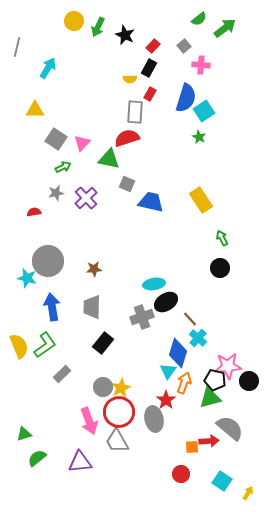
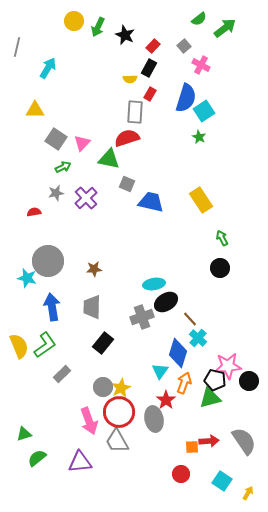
pink cross at (201, 65): rotated 24 degrees clockwise
cyan triangle at (168, 371): moved 8 px left
gray semicircle at (230, 428): moved 14 px right, 13 px down; rotated 16 degrees clockwise
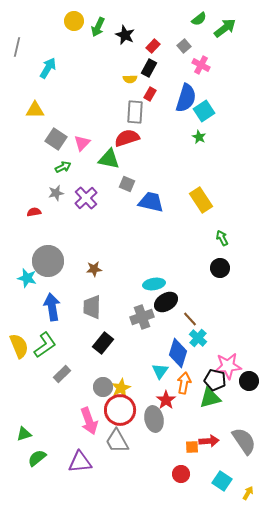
orange arrow at (184, 383): rotated 10 degrees counterclockwise
red circle at (119, 412): moved 1 px right, 2 px up
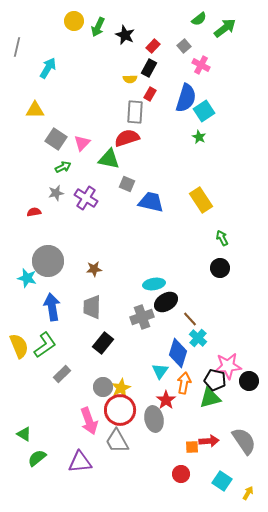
purple cross at (86, 198): rotated 15 degrees counterclockwise
green triangle at (24, 434): rotated 49 degrees clockwise
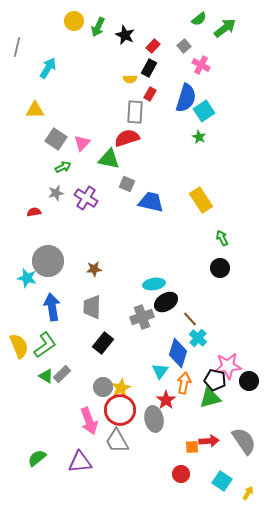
green triangle at (24, 434): moved 22 px right, 58 px up
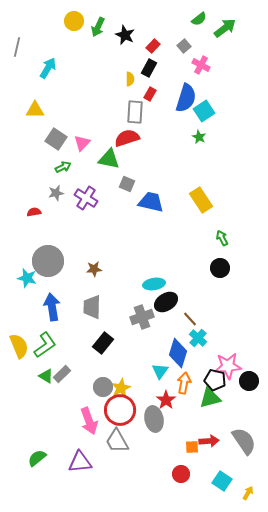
yellow semicircle at (130, 79): rotated 88 degrees counterclockwise
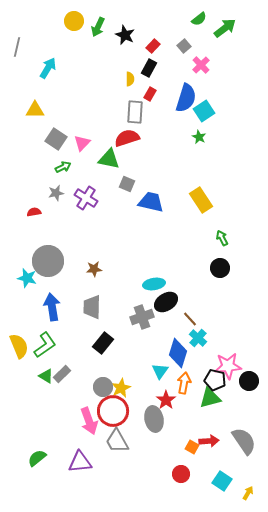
pink cross at (201, 65): rotated 18 degrees clockwise
red circle at (120, 410): moved 7 px left, 1 px down
orange square at (192, 447): rotated 32 degrees clockwise
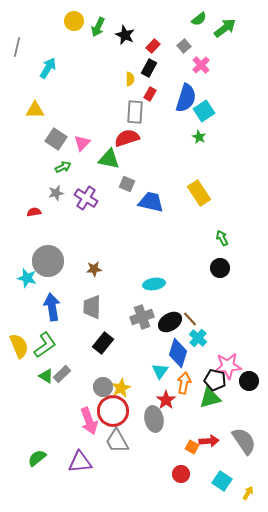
yellow rectangle at (201, 200): moved 2 px left, 7 px up
black ellipse at (166, 302): moved 4 px right, 20 px down
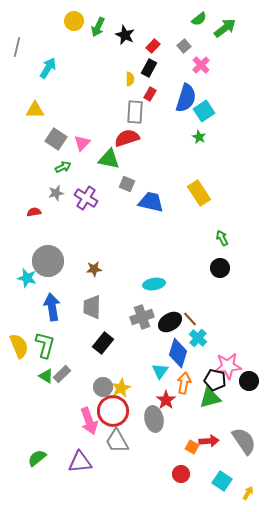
green L-shape at (45, 345): rotated 40 degrees counterclockwise
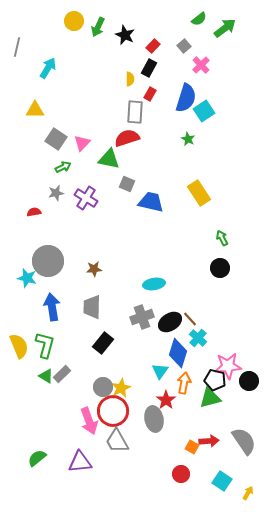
green star at (199, 137): moved 11 px left, 2 px down
